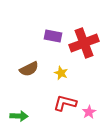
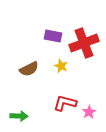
yellow star: moved 7 px up
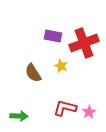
brown semicircle: moved 4 px right, 4 px down; rotated 84 degrees clockwise
red L-shape: moved 5 px down
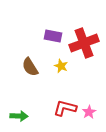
brown semicircle: moved 3 px left, 6 px up
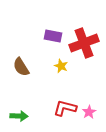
brown semicircle: moved 9 px left
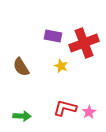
green arrow: moved 3 px right
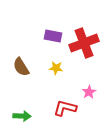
yellow star: moved 5 px left, 2 px down; rotated 16 degrees counterclockwise
pink star: moved 20 px up
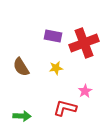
yellow star: rotated 16 degrees counterclockwise
pink star: moved 4 px left, 1 px up
